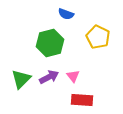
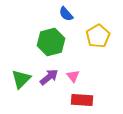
blue semicircle: rotated 28 degrees clockwise
yellow pentagon: moved 1 px up; rotated 15 degrees clockwise
green hexagon: moved 1 px right, 1 px up
purple arrow: rotated 12 degrees counterclockwise
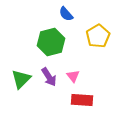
purple arrow: rotated 96 degrees clockwise
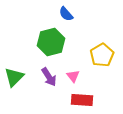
yellow pentagon: moved 4 px right, 19 px down
green triangle: moved 7 px left, 2 px up
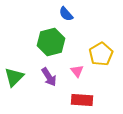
yellow pentagon: moved 1 px left, 1 px up
pink triangle: moved 4 px right, 5 px up
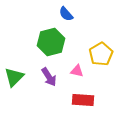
pink triangle: rotated 40 degrees counterclockwise
red rectangle: moved 1 px right
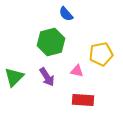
yellow pentagon: rotated 20 degrees clockwise
purple arrow: moved 2 px left
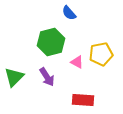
blue semicircle: moved 3 px right, 1 px up
pink triangle: moved 9 px up; rotated 16 degrees clockwise
